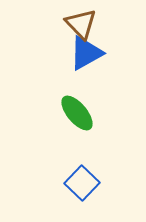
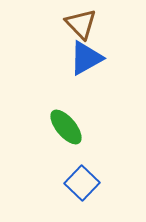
blue triangle: moved 5 px down
green ellipse: moved 11 px left, 14 px down
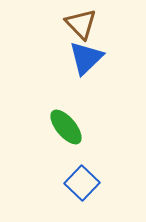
blue triangle: rotated 15 degrees counterclockwise
